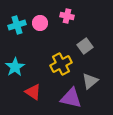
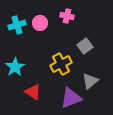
purple triangle: rotated 35 degrees counterclockwise
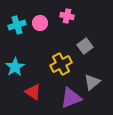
gray triangle: moved 2 px right, 1 px down
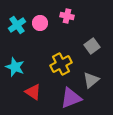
cyan cross: rotated 18 degrees counterclockwise
gray square: moved 7 px right
cyan star: rotated 18 degrees counterclockwise
gray triangle: moved 1 px left, 2 px up
